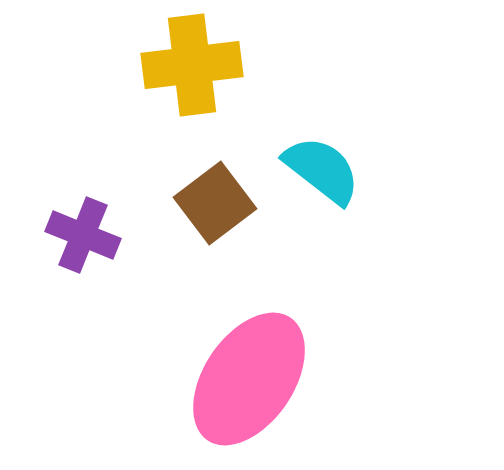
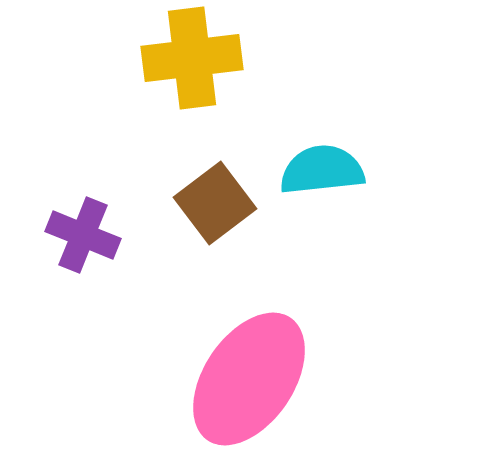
yellow cross: moved 7 px up
cyan semicircle: rotated 44 degrees counterclockwise
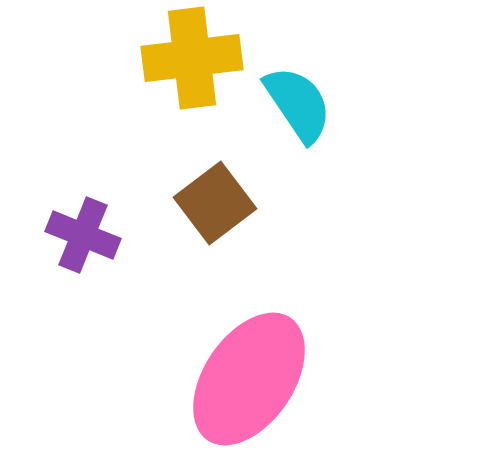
cyan semicircle: moved 24 px left, 66 px up; rotated 62 degrees clockwise
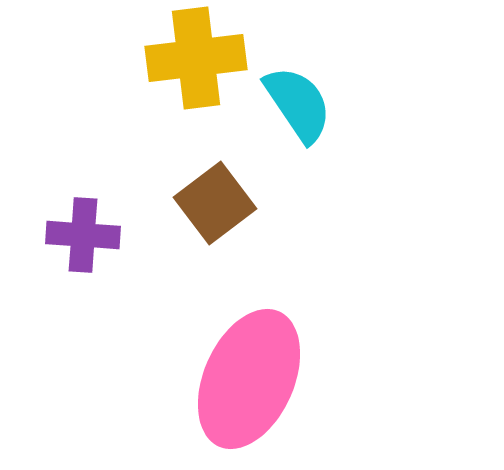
yellow cross: moved 4 px right
purple cross: rotated 18 degrees counterclockwise
pink ellipse: rotated 10 degrees counterclockwise
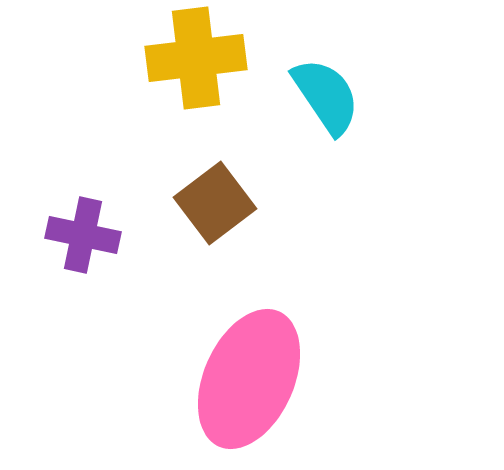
cyan semicircle: moved 28 px right, 8 px up
purple cross: rotated 8 degrees clockwise
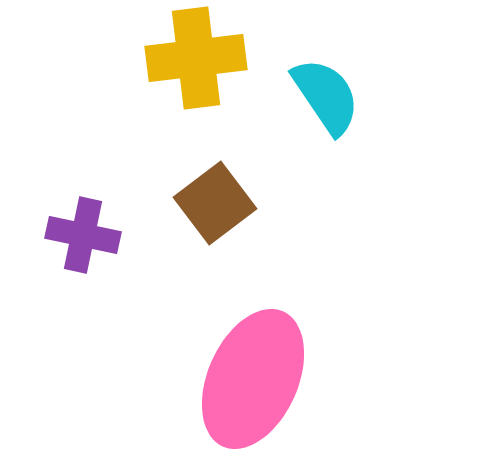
pink ellipse: moved 4 px right
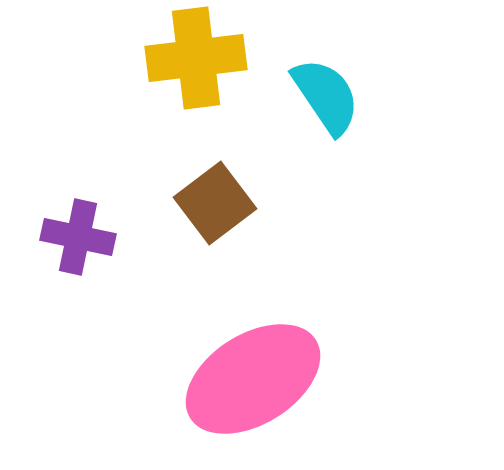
purple cross: moved 5 px left, 2 px down
pink ellipse: rotated 34 degrees clockwise
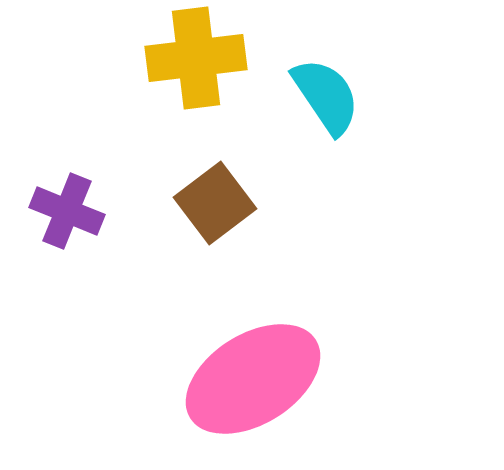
purple cross: moved 11 px left, 26 px up; rotated 10 degrees clockwise
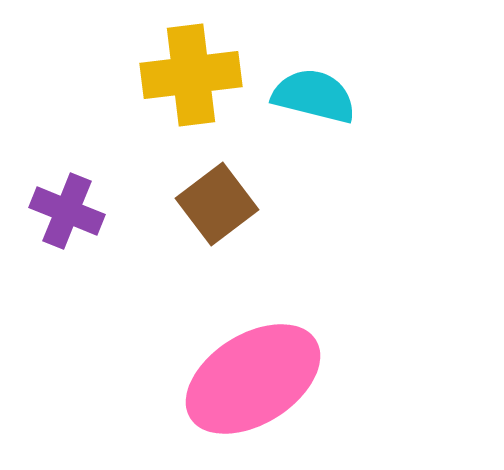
yellow cross: moved 5 px left, 17 px down
cyan semicircle: moved 12 px left; rotated 42 degrees counterclockwise
brown square: moved 2 px right, 1 px down
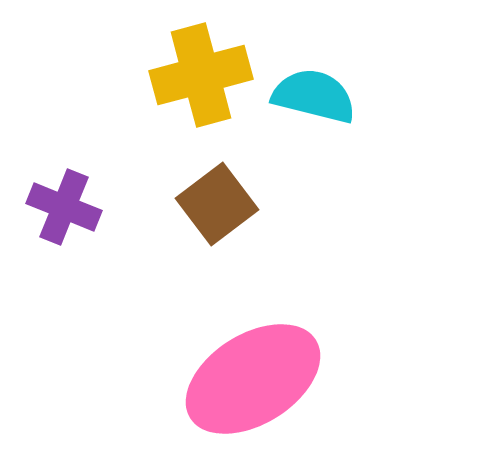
yellow cross: moved 10 px right; rotated 8 degrees counterclockwise
purple cross: moved 3 px left, 4 px up
